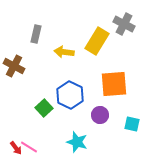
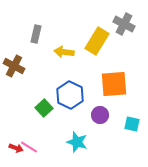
red arrow: rotated 32 degrees counterclockwise
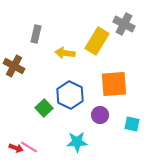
yellow arrow: moved 1 px right, 1 px down
cyan star: rotated 20 degrees counterclockwise
